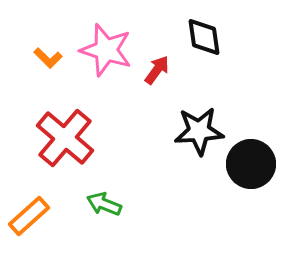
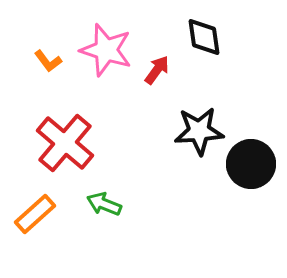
orange L-shape: moved 3 px down; rotated 8 degrees clockwise
red cross: moved 5 px down
orange rectangle: moved 6 px right, 2 px up
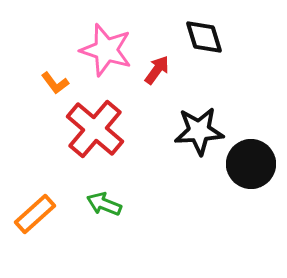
black diamond: rotated 9 degrees counterclockwise
orange L-shape: moved 7 px right, 22 px down
red cross: moved 30 px right, 14 px up
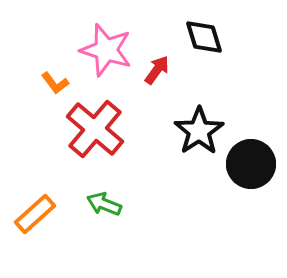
black star: rotated 30 degrees counterclockwise
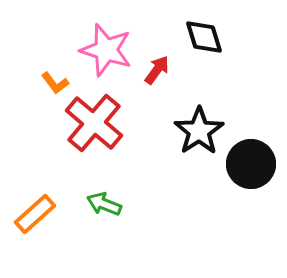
red cross: moved 1 px left, 6 px up
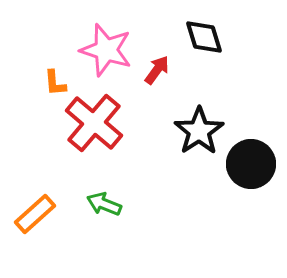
orange L-shape: rotated 32 degrees clockwise
